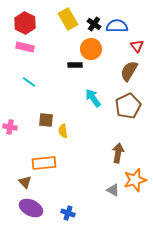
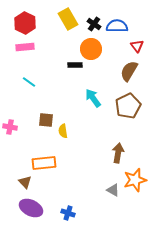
pink rectangle: rotated 18 degrees counterclockwise
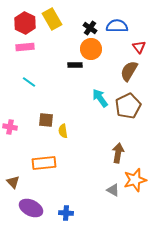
yellow rectangle: moved 16 px left
black cross: moved 4 px left, 4 px down
red triangle: moved 2 px right, 1 px down
cyan arrow: moved 7 px right
brown triangle: moved 12 px left
blue cross: moved 2 px left; rotated 16 degrees counterclockwise
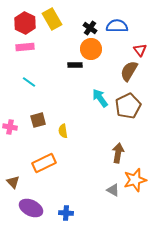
red triangle: moved 1 px right, 3 px down
brown square: moved 8 px left; rotated 21 degrees counterclockwise
orange rectangle: rotated 20 degrees counterclockwise
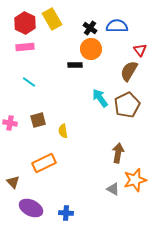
brown pentagon: moved 1 px left, 1 px up
pink cross: moved 4 px up
gray triangle: moved 1 px up
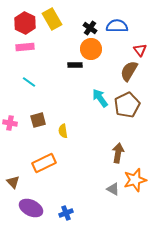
blue cross: rotated 24 degrees counterclockwise
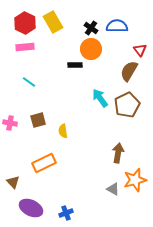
yellow rectangle: moved 1 px right, 3 px down
black cross: moved 1 px right
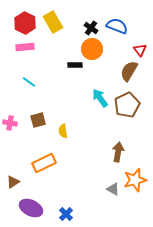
blue semicircle: rotated 20 degrees clockwise
orange circle: moved 1 px right
brown arrow: moved 1 px up
brown triangle: rotated 40 degrees clockwise
blue cross: moved 1 px down; rotated 24 degrees counterclockwise
